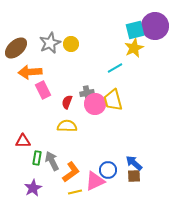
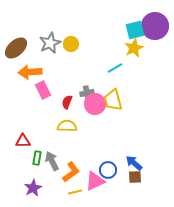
brown square: moved 1 px right, 1 px down
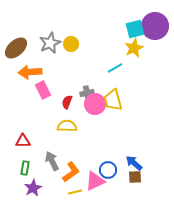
cyan square: moved 1 px up
green rectangle: moved 12 px left, 10 px down
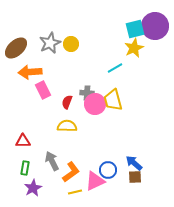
gray cross: rotated 16 degrees clockwise
